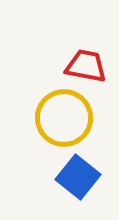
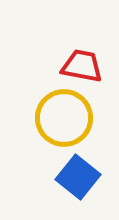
red trapezoid: moved 4 px left
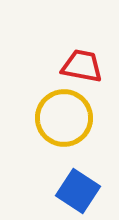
blue square: moved 14 px down; rotated 6 degrees counterclockwise
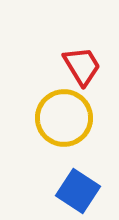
red trapezoid: rotated 48 degrees clockwise
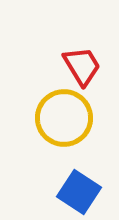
blue square: moved 1 px right, 1 px down
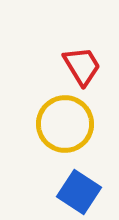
yellow circle: moved 1 px right, 6 px down
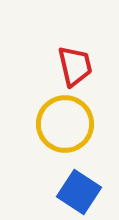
red trapezoid: moved 7 px left; rotated 18 degrees clockwise
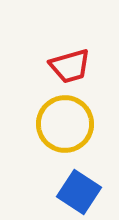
red trapezoid: moved 5 px left; rotated 87 degrees clockwise
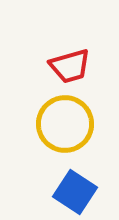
blue square: moved 4 px left
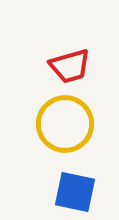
blue square: rotated 21 degrees counterclockwise
